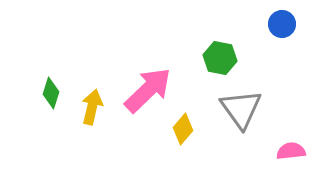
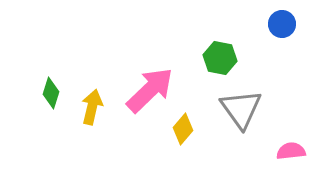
pink arrow: moved 2 px right
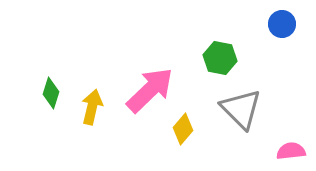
gray triangle: rotated 9 degrees counterclockwise
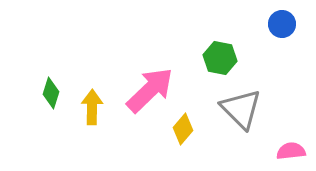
yellow arrow: rotated 12 degrees counterclockwise
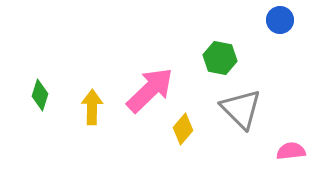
blue circle: moved 2 px left, 4 px up
green diamond: moved 11 px left, 2 px down
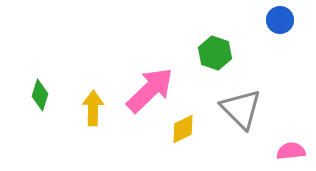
green hexagon: moved 5 px left, 5 px up; rotated 8 degrees clockwise
yellow arrow: moved 1 px right, 1 px down
yellow diamond: rotated 24 degrees clockwise
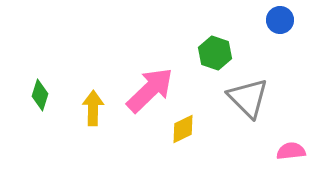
gray triangle: moved 7 px right, 11 px up
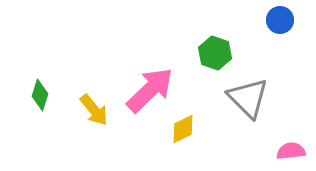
yellow arrow: moved 1 px right, 2 px down; rotated 140 degrees clockwise
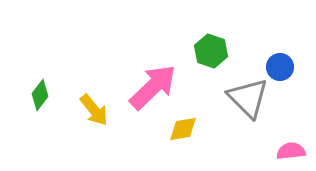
blue circle: moved 47 px down
green hexagon: moved 4 px left, 2 px up
pink arrow: moved 3 px right, 3 px up
green diamond: rotated 20 degrees clockwise
yellow diamond: rotated 16 degrees clockwise
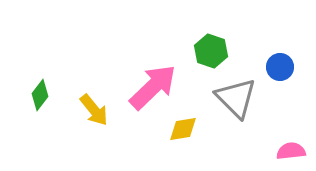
gray triangle: moved 12 px left
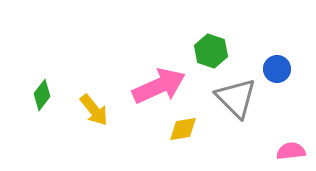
blue circle: moved 3 px left, 2 px down
pink arrow: moved 6 px right, 1 px up; rotated 20 degrees clockwise
green diamond: moved 2 px right
